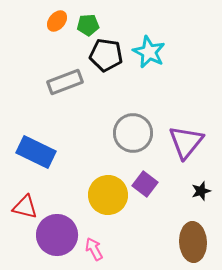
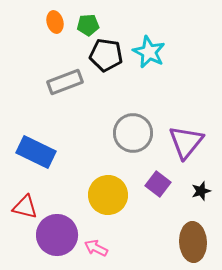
orange ellipse: moved 2 px left, 1 px down; rotated 55 degrees counterclockwise
purple square: moved 13 px right
pink arrow: moved 2 px right, 1 px up; rotated 35 degrees counterclockwise
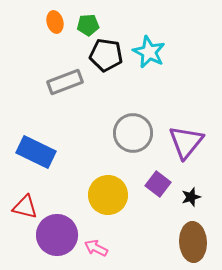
black star: moved 10 px left, 6 px down
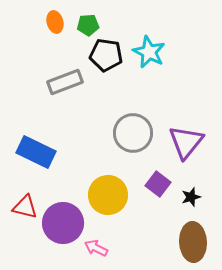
purple circle: moved 6 px right, 12 px up
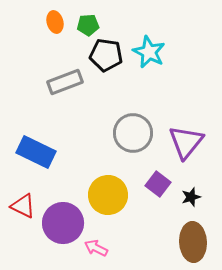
red triangle: moved 2 px left, 1 px up; rotated 12 degrees clockwise
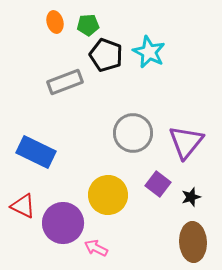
black pentagon: rotated 12 degrees clockwise
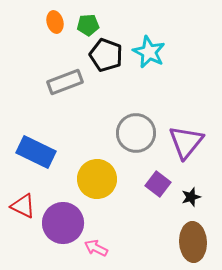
gray circle: moved 3 px right
yellow circle: moved 11 px left, 16 px up
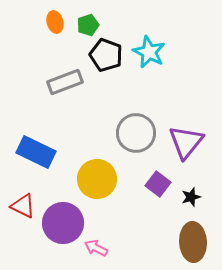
green pentagon: rotated 15 degrees counterclockwise
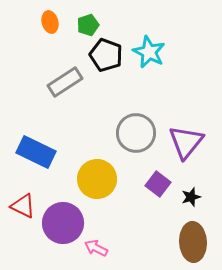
orange ellipse: moved 5 px left
gray rectangle: rotated 12 degrees counterclockwise
